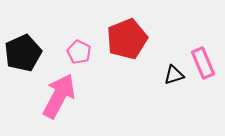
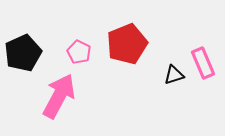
red pentagon: moved 5 px down
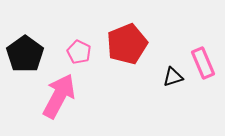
black pentagon: moved 2 px right, 1 px down; rotated 12 degrees counterclockwise
black triangle: moved 1 px left, 2 px down
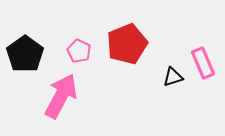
pink pentagon: moved 1 px up
pink arrow: moved 2 px right
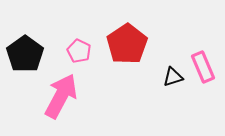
red pentagon: rotated 12 degrees counterclockwise
pink rectangle: moved 4 px down
